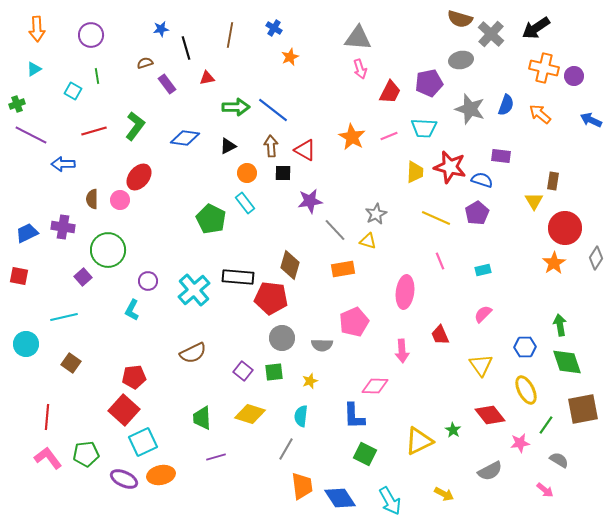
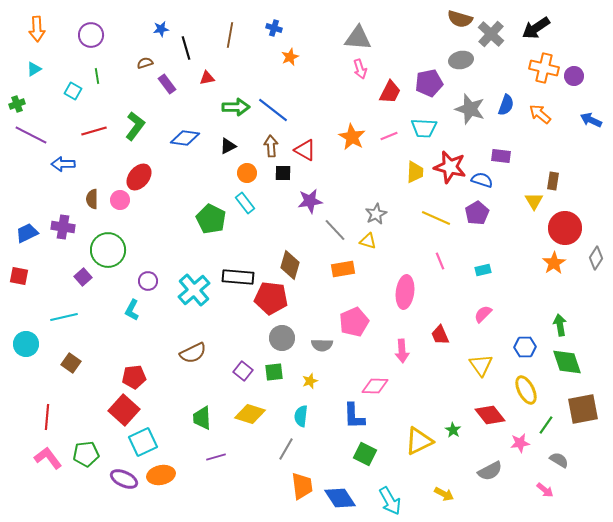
blue cross at (274, 28): rotated 14 degrees counterclockwise
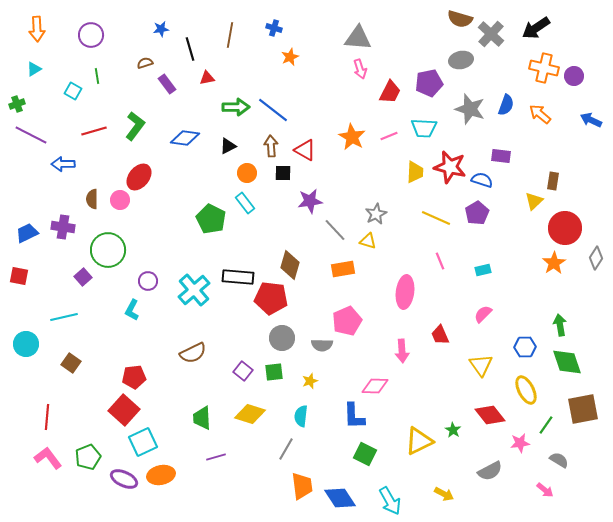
black line at (186, 48): moved 4 px right, 1 px down
yellow triangle at (534, 201): rotated 18 degrees clockwise
pink pentagon at (354, 322): moved 7 px left, 1 px up
green pentagon at (86, 454): moved 2 px right, 3 px down; rotated 15 degrees counterclockwise
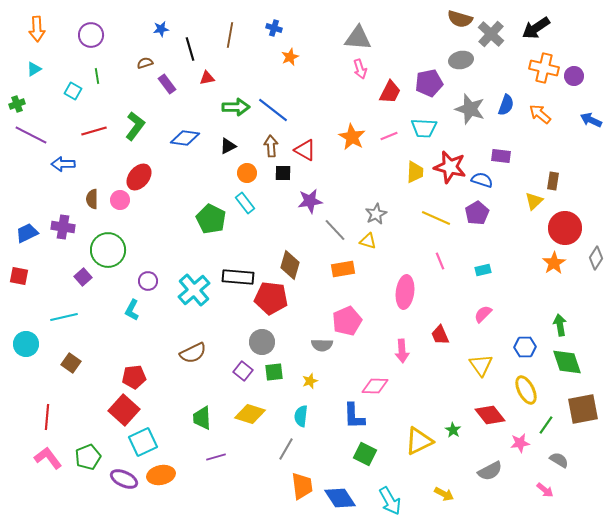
gray circle at (282, 338): moved 20 px left, 4 px down
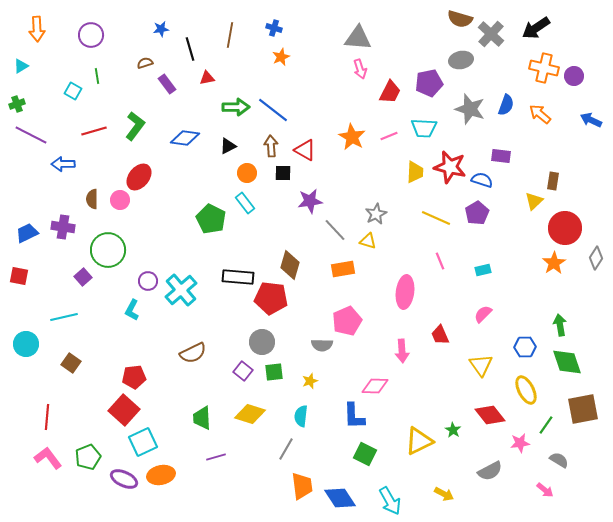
orange star at (290, 57): moved 9 px left
cyan triangle at (34, 69): moved 13 px left, 3 px up
cyan cross at (194, 290): moved 13 px left
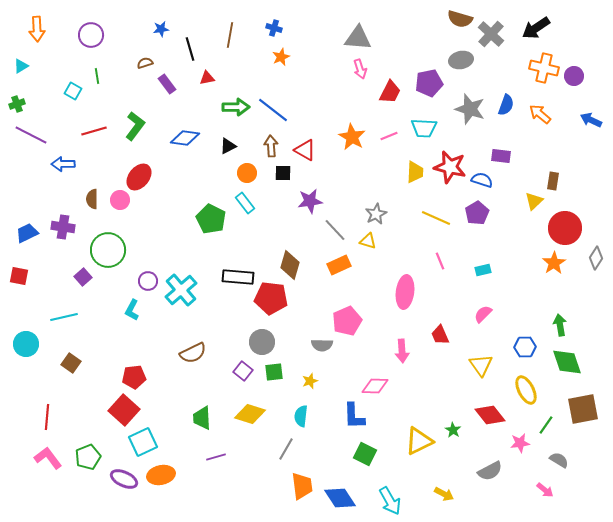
orange rectangle at (343, 269): moved 4 px left, 4 px up; rotated 15 degrees counterclockwise
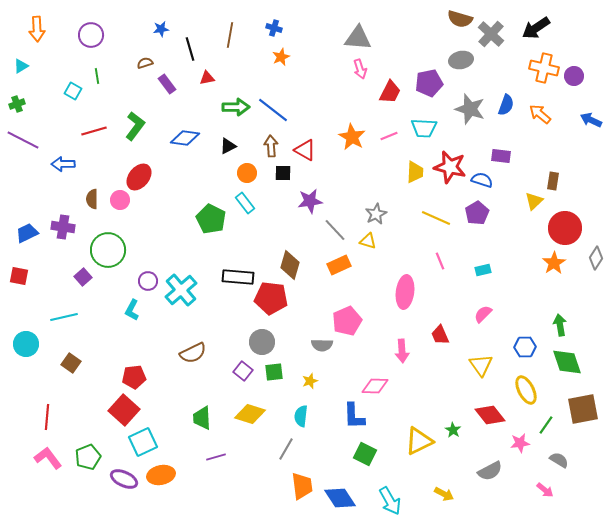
purple line at (31, 135): moved 8 px left, 5 px down
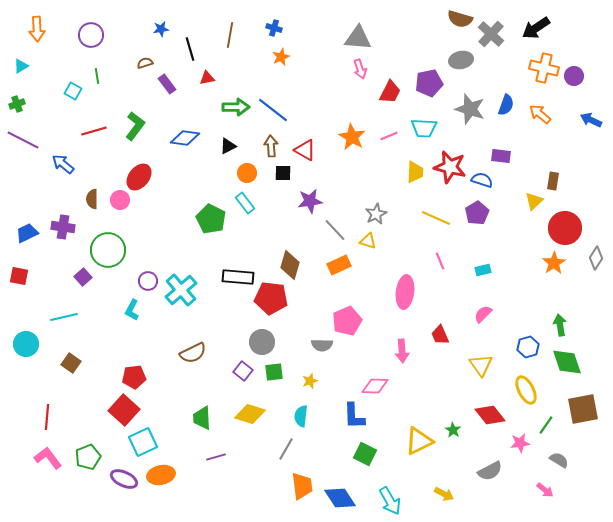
blue arrow at (63, 164): rotated 40 degrees clockwise
blue hexagon at (525, 347): moved 3 px right; rotated 15 degrees counterclockwise
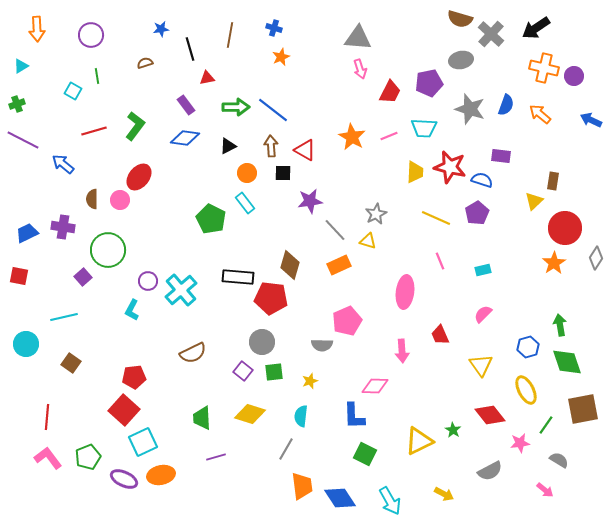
purple rectangle at (167, 84): moved 19 px right, 21 px down
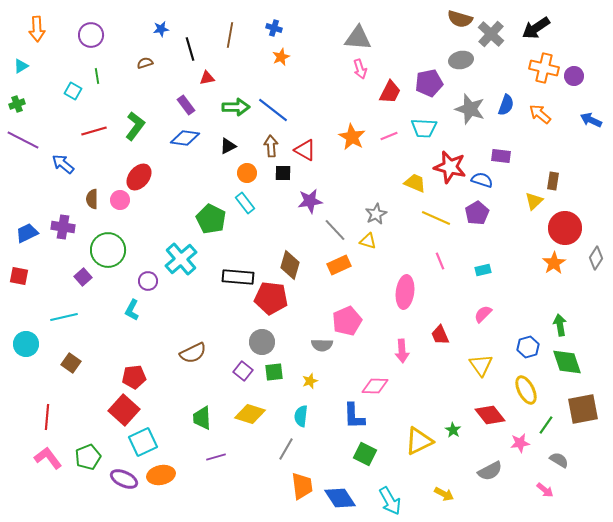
yellow trapezoid at (415, 172): moved 11 px down; rotated 70 degrees counterclockwise
cyan cross at (181, 290): moved 31 px up
